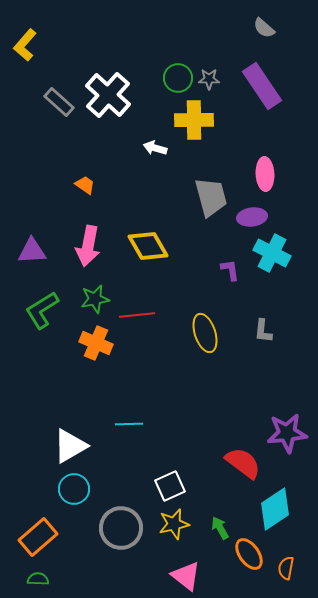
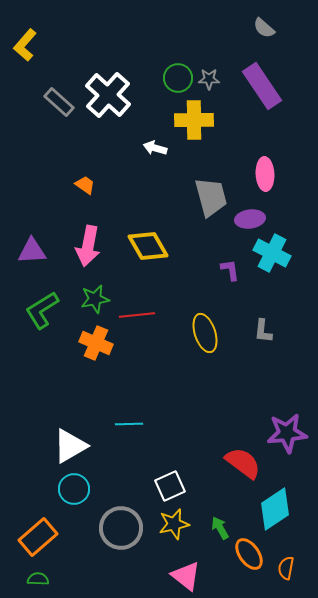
purple ellipse: moved 2 px left, 2 px down
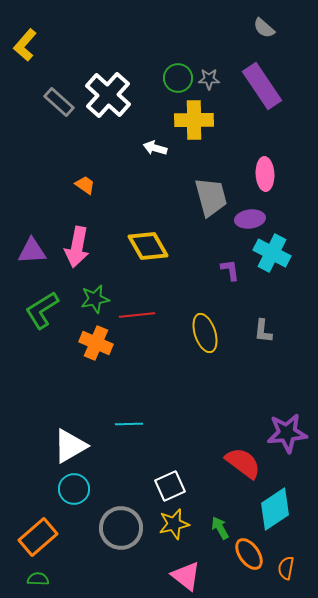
pink arrow: moved 11 px left, 1 px down
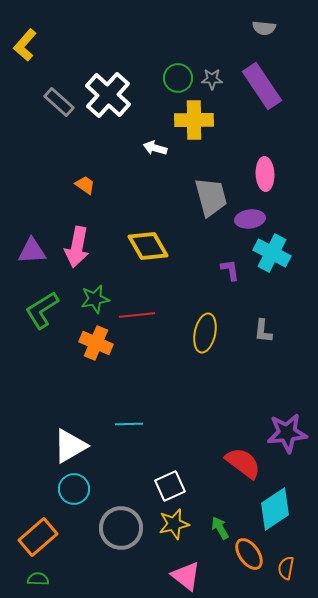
gray semicircle: rotated 35 degrees counterclockwise
gray star: moved 3 px right
yellow ellipse: rotated 30 degrees clockwise
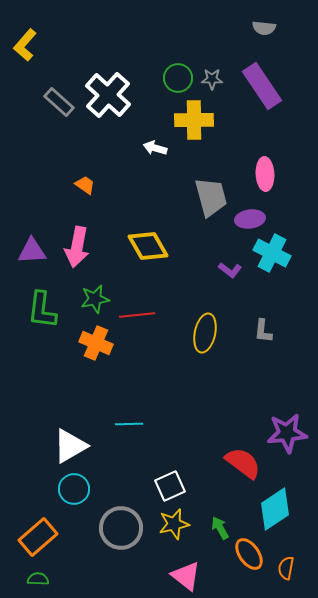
purple L-shape: rotated 135 degrees clockwise
green L-shape: rotated 51 degrees counterclockwise
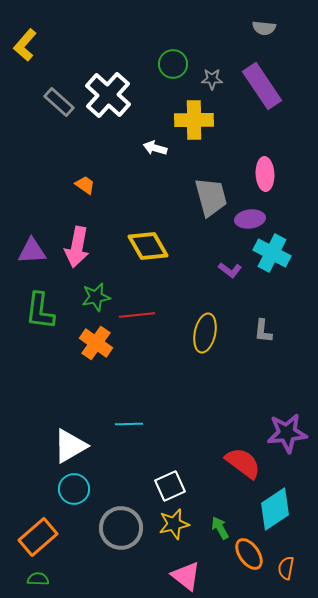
green circle: moved 5 px left, 14 px up
green star: moved 1 px right, 2 px up
green L-shape: moved 2 px left, 1 px down
orange cross: rotated 12 degrees clockwise
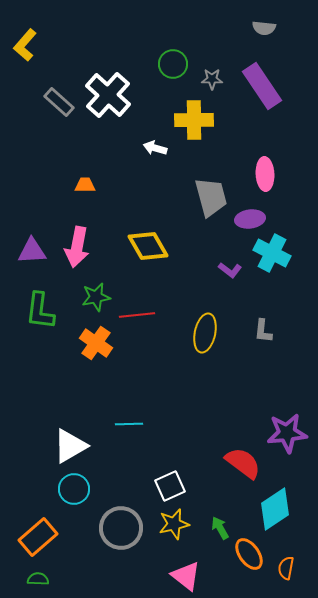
orange trapezoid: rotated 35 degrees counterclockwise
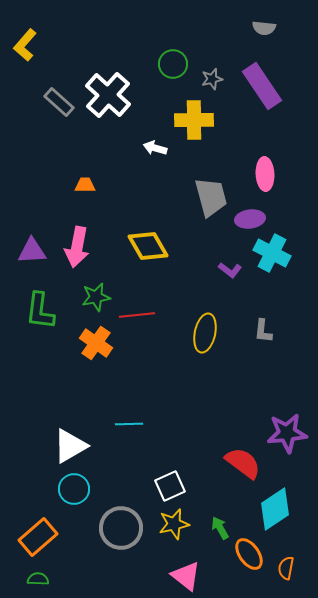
gray star: rotated 15 degrees counterclockwise
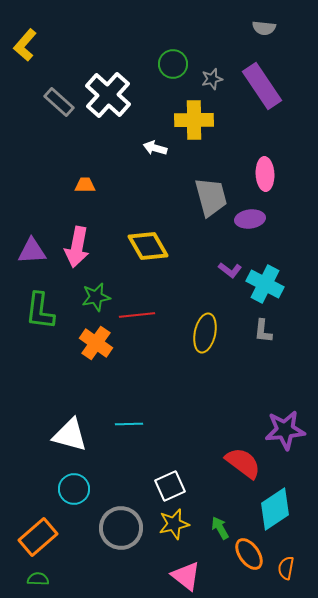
cyan cross: moved 7 px left, 31 px down
purple star: moved 2 px left, 3 px up
white triangle: moved 11 px up; rotated 45 degrees clockwise
